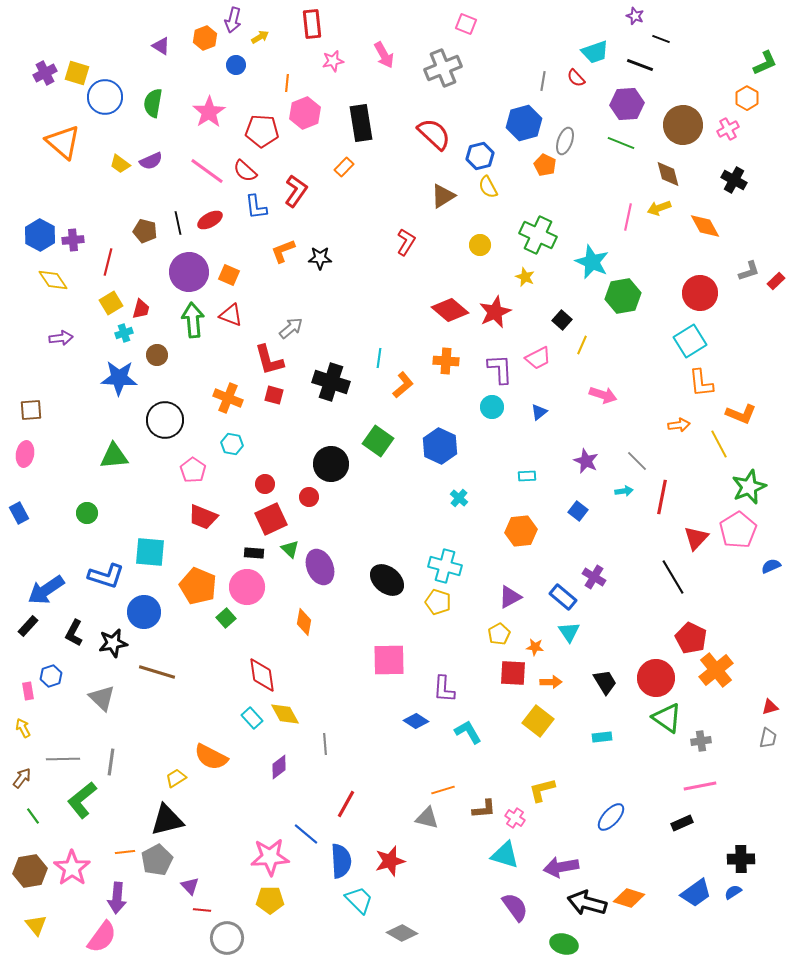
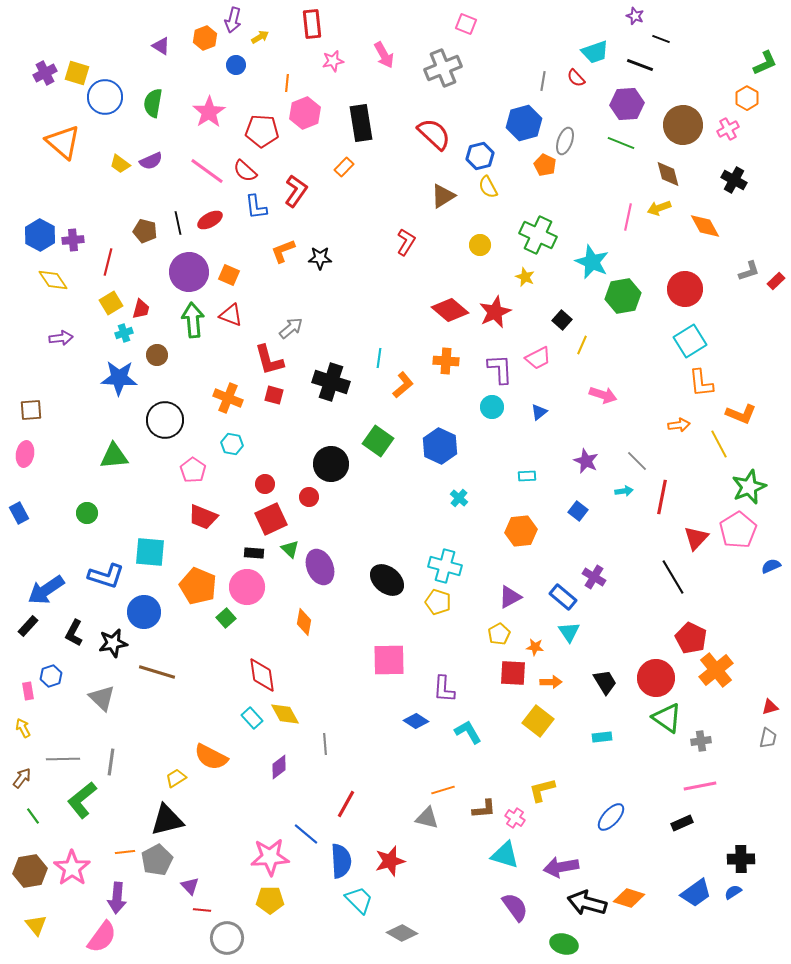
red circle at (700, 293): moved 15 px left, 4 px up
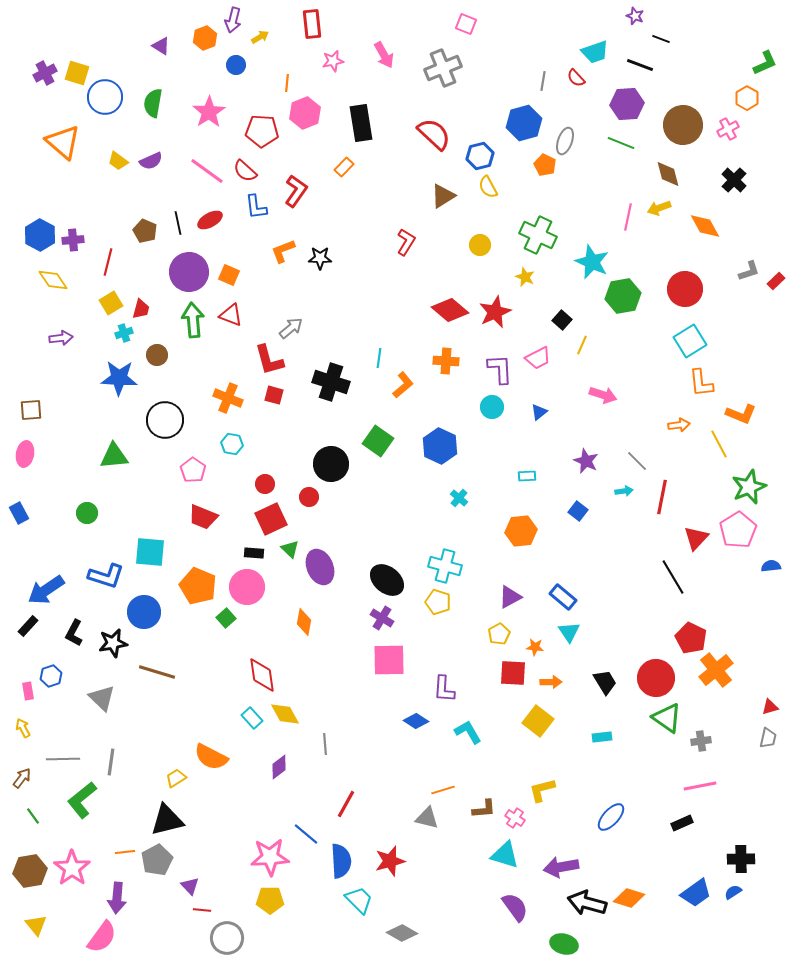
yellow trapezoid at (120, 164): moved 2 px left, 3 px up
black cross at (734, 180): rotated 15 degrees clockwise
brown pentagon at (145, 231): rotated 10 degrees clockwise
blue semicircle at (771, 566): rotated 18 degrees clockwise
purple cross at (594, 577): moved 212 px left, 41 px down
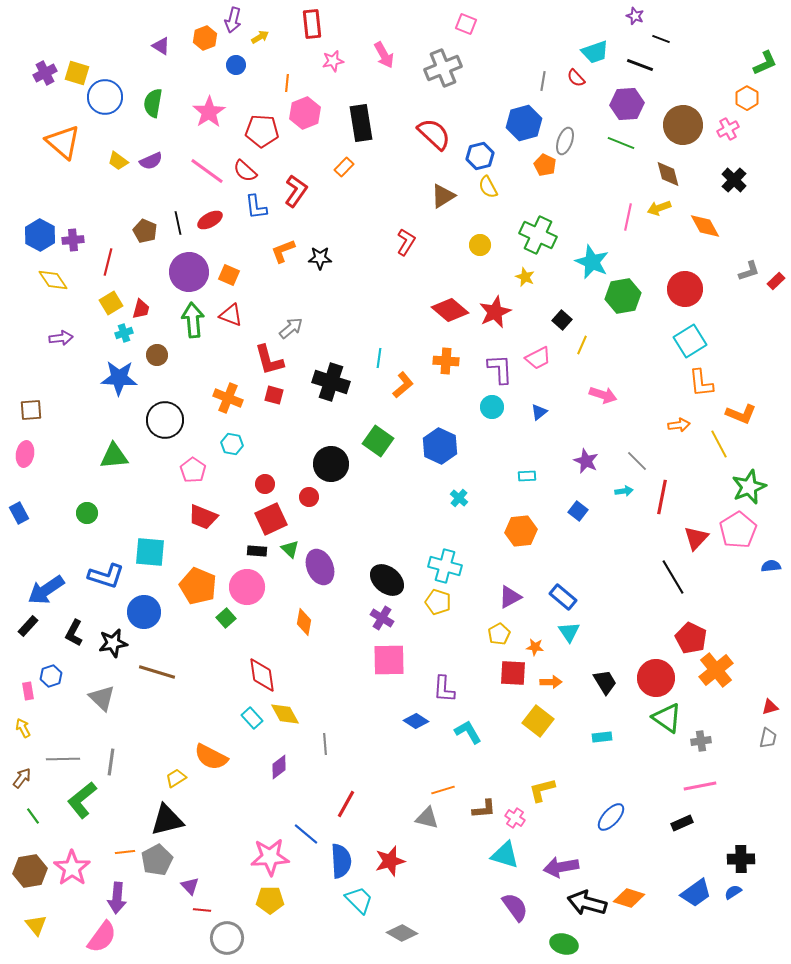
black rectangle at (254, 553): moved 3 px right, 2 px up
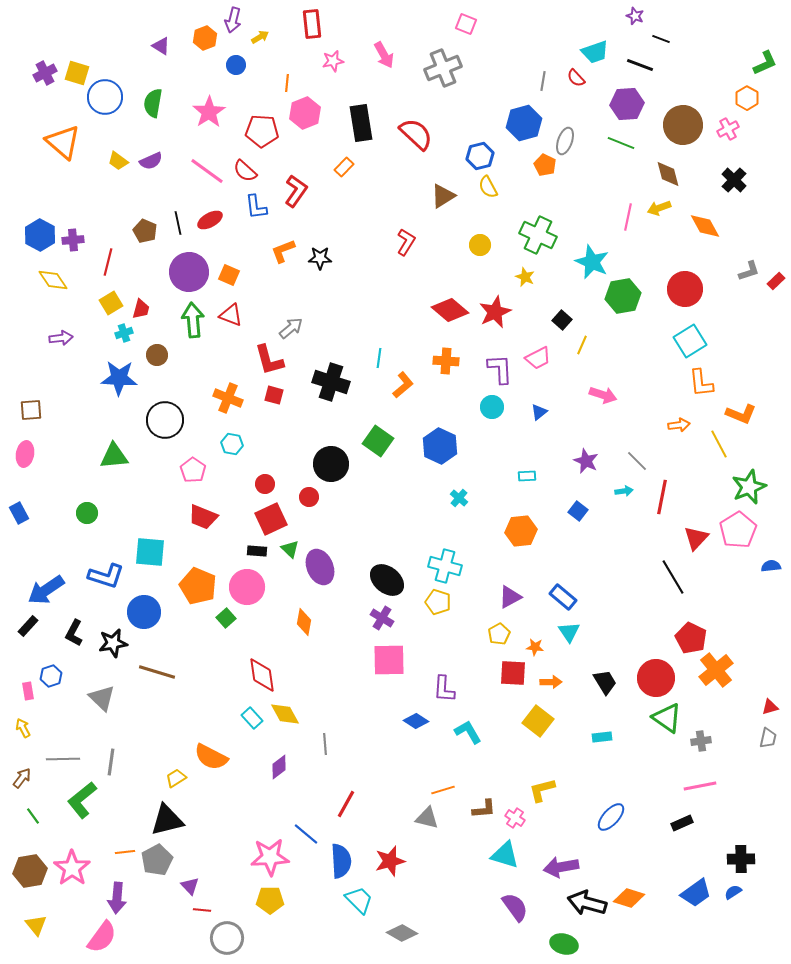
red semicircle at (434, 134): moved 18 px left
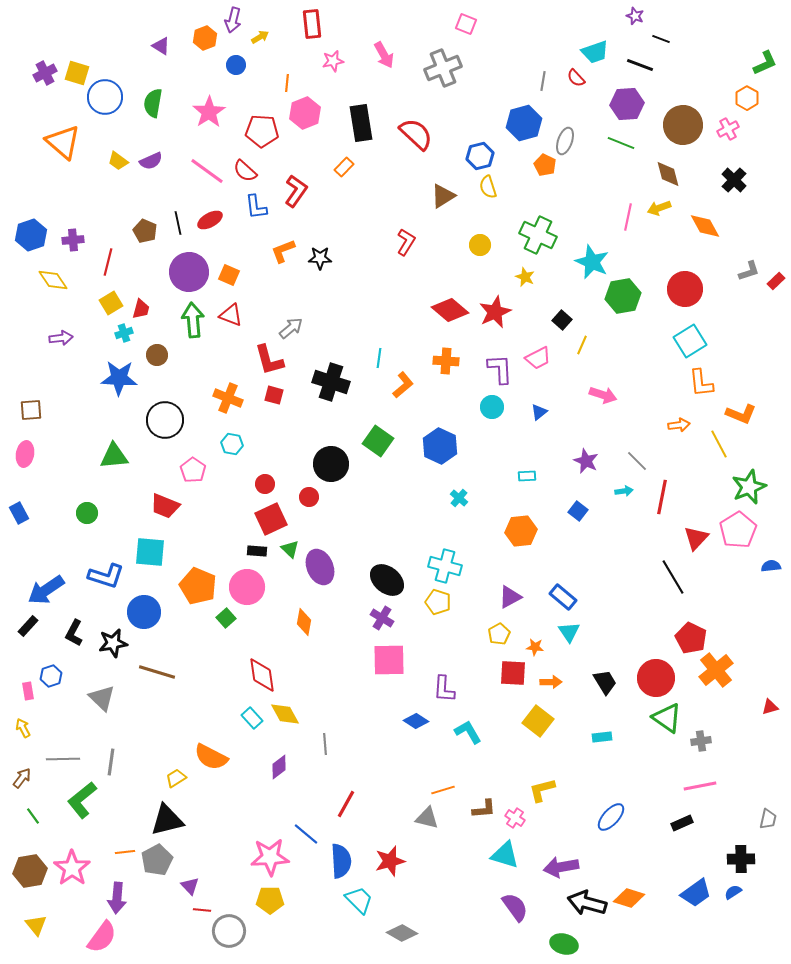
yellow semicircle at (488, 187): rotated 10 degrees clockwise
blue hexagon at (40, 235): moved 9 px left; rotated 12 degrees clockwise
red trapezoid at (203, 517): moved 38 px left, 11 px up
gray trapezoid at (768, 738): moved 81 px down
gray circle at (227, 938): moved 2 px right, 7 px up
